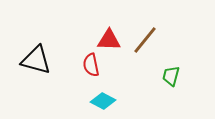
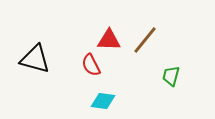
black triangle: moved 1 px left, 1 px up
red semicircle: rotated 15 degrees counterclockwise
cyan diamond: rotated 20 degrees counterclockwise
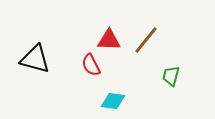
brown line: moved 1 px right
cyan diamond: moved 10 px right
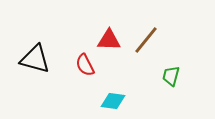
red semicircle: moved 6 px left
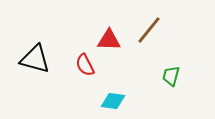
brown line: moved 3 px right, 10 px up
